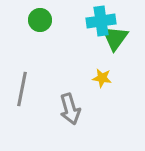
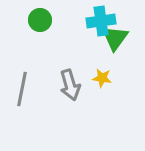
gray arrow: moved 24 px up
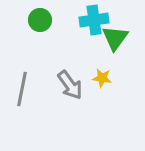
cyan cross: moved 7 px left, 1 px up
gray arrow: rotated 20 degrees counterclockwise
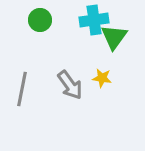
green triangle: moved 1 px left, 1 px up
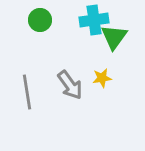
yellow star: rotated 18 degrees counterclockwise
gray line: moved 5 px right, 3 px down; rotated 20 degrees counterclockwise
